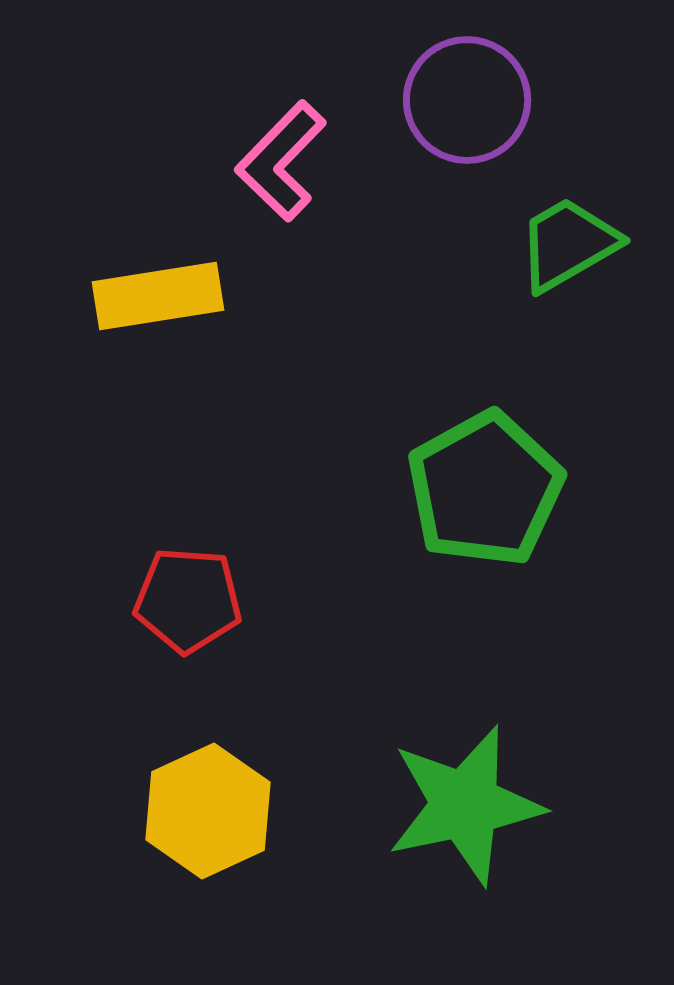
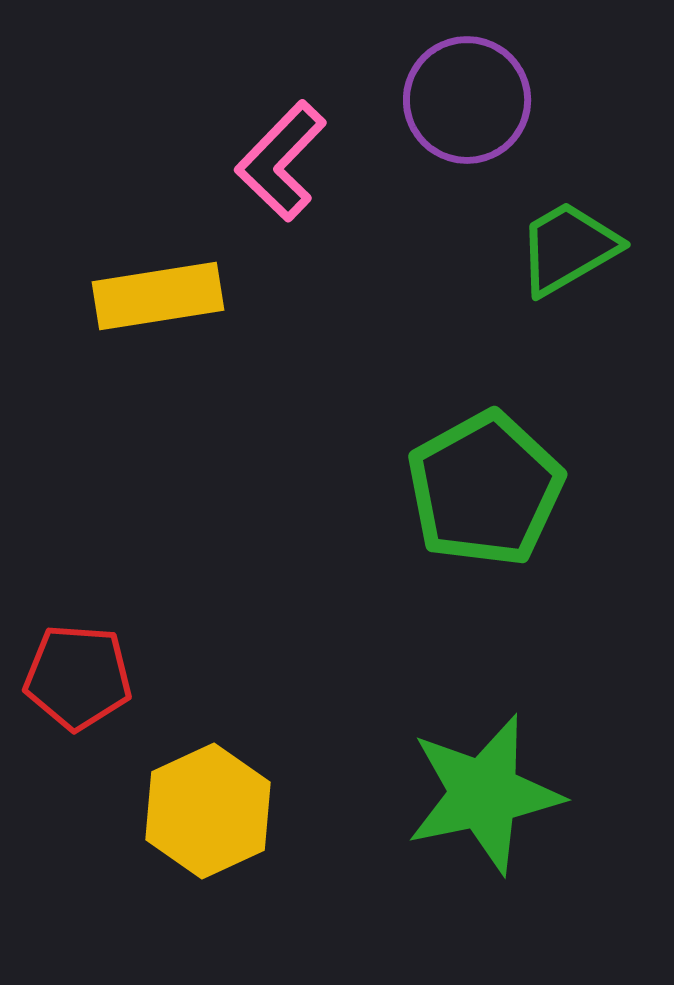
green trapezoid: moved 4 px down
red pentagon: moved 110 px left, 77 px down
green star: moved 19 px right, 11 px up
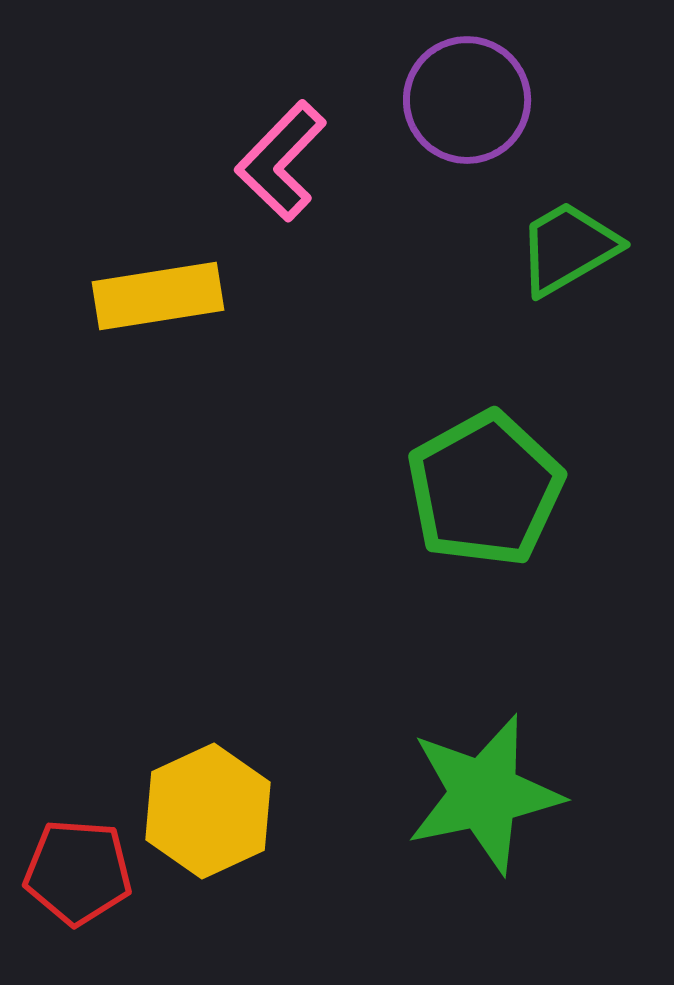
red pentagon: moved 195 px down
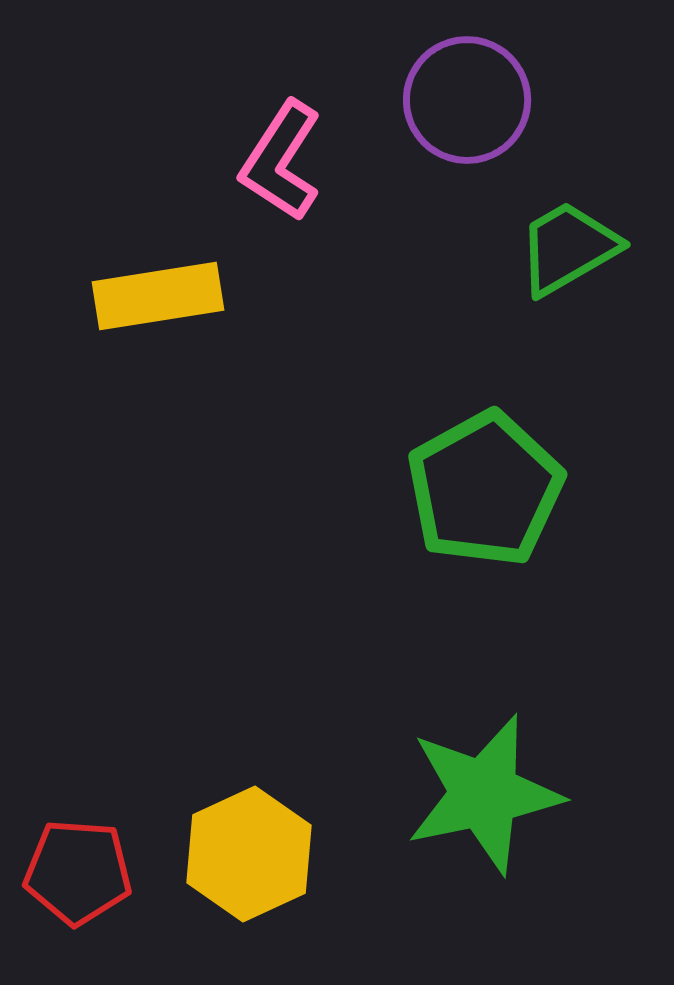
pink L-shape: rotated 11 degrees counterclockwise
yellow hexagon: moved 41 px right, 43 px down
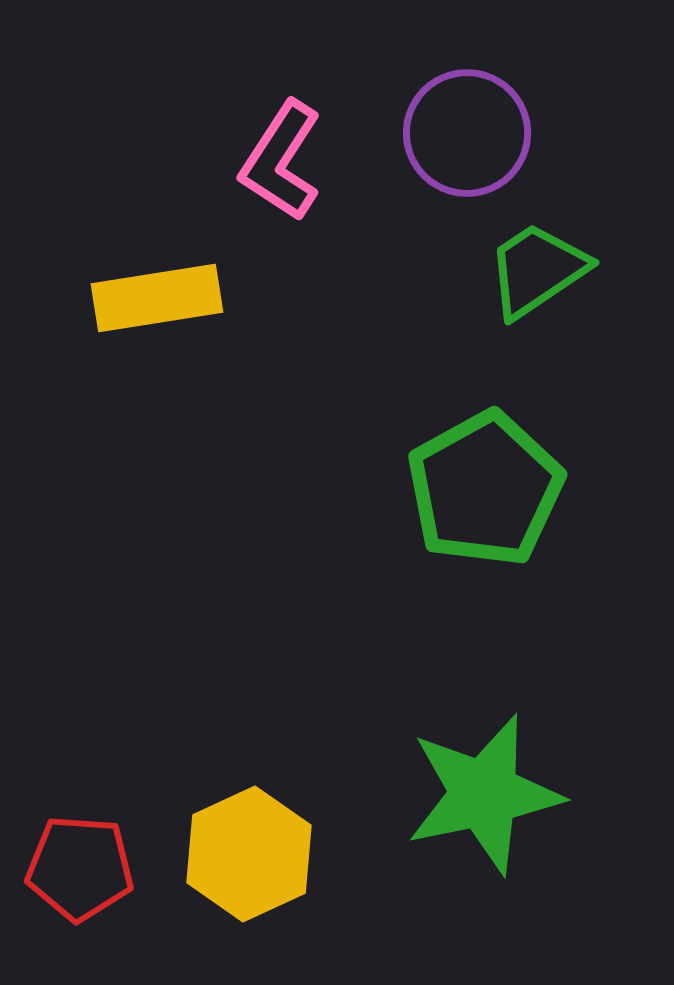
purple circle: moved 33 px down
green trapezoid: moved 31 px left, 22 px down; rotated 4 degrees counterclockwise
yellow rectangle: moved 1 px left, 2 px down
red pentagon: moved 2 px right, 4 px up
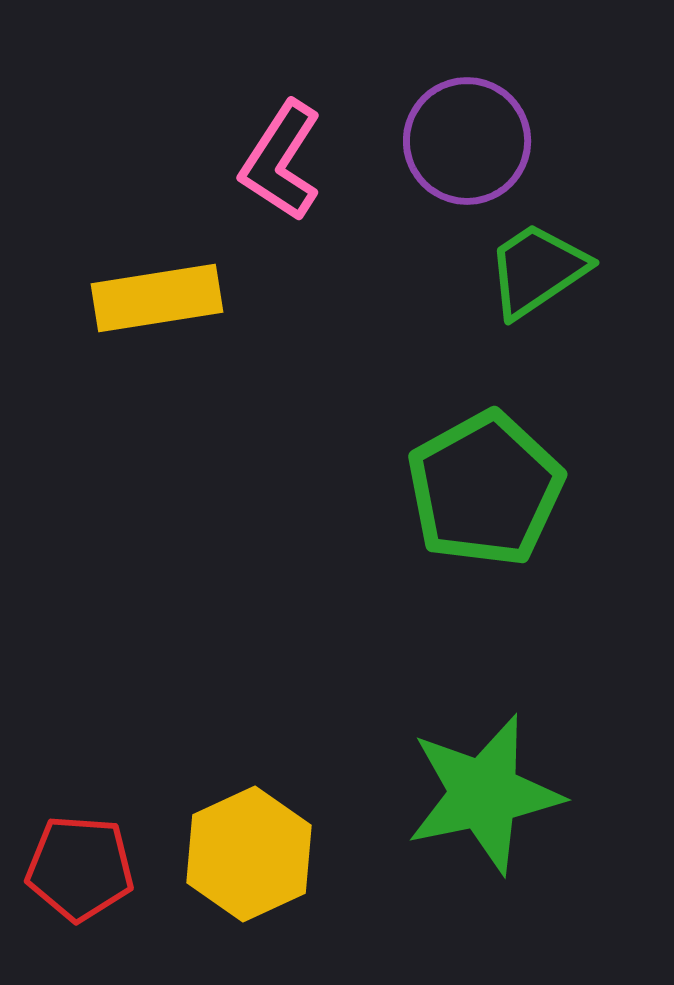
purple circle: moved 8 px down
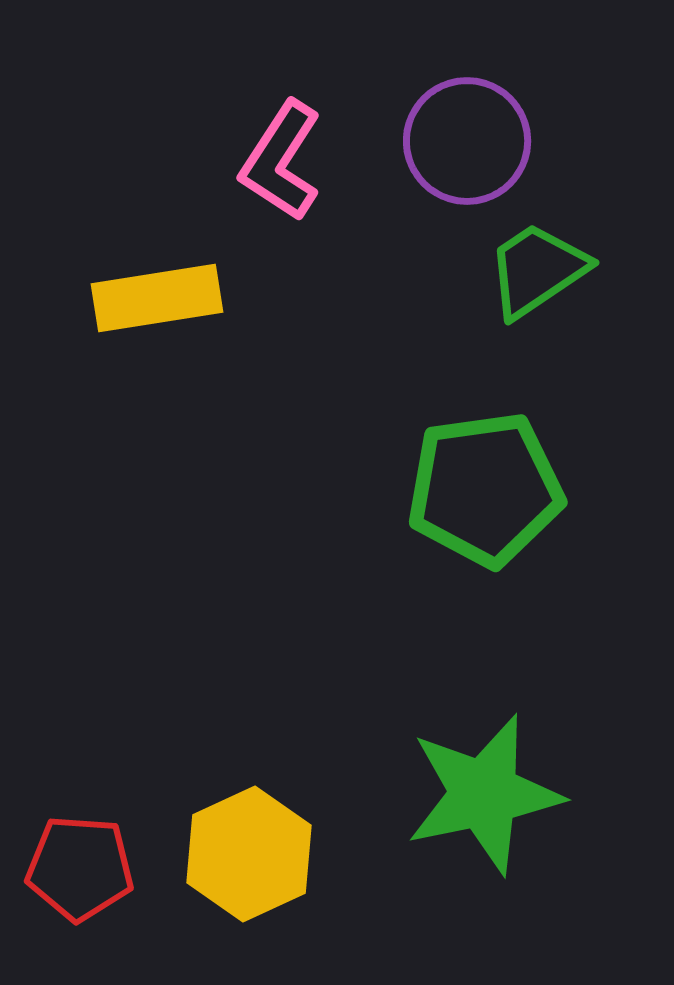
green pentagon: rotated 21 degrees clockwise
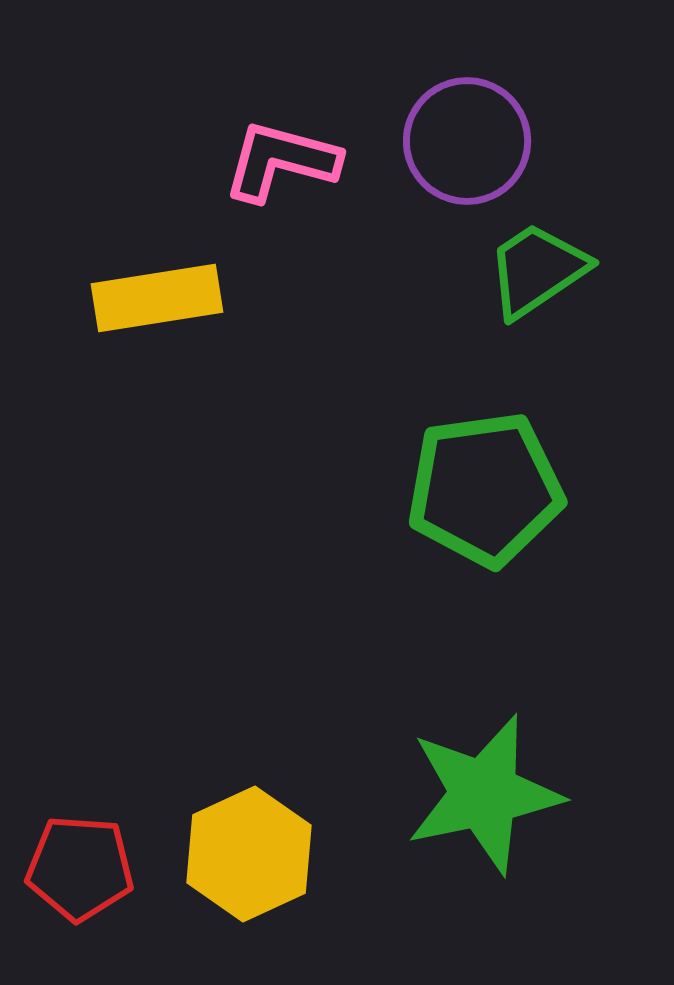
pink L-shape: rotated 72 degrees clockwise
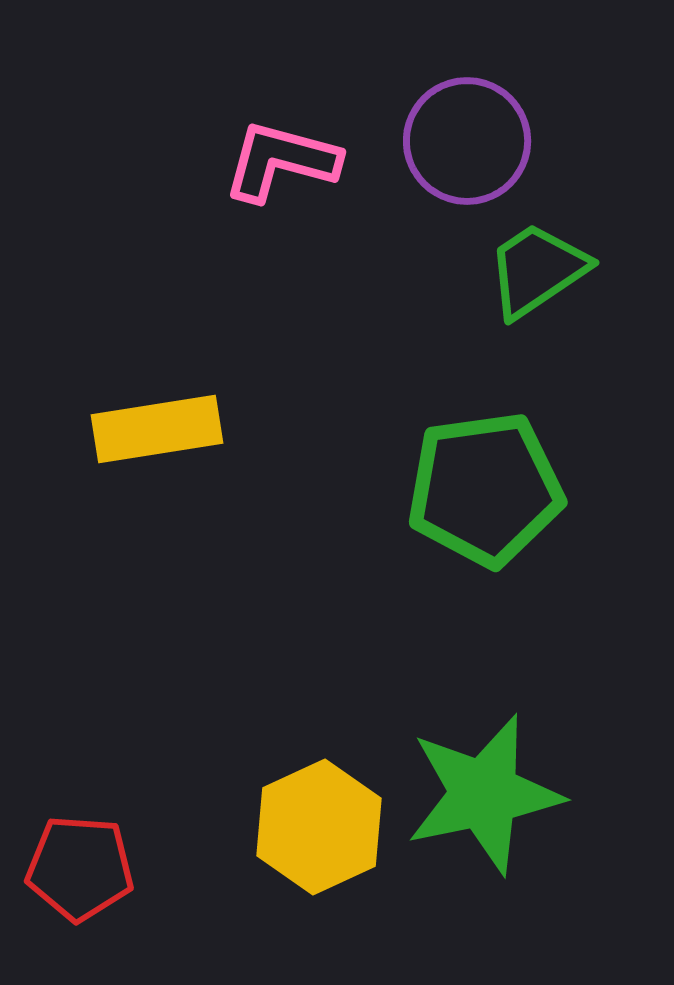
yellow rectangle: moved 131 px down
yellow hexagon: moved 70 px right, 27 px up
